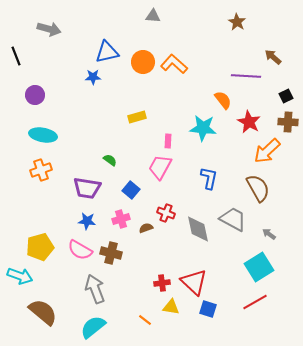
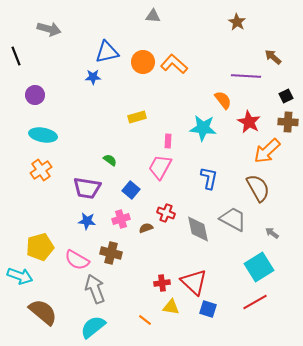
orange cross at (41, 170): rotated 15 degrees counterclockwise
gray arrow at (269, 234): moved 3 px right, 1 px up
pink semicircle at (80, 250): moved 3 px left, 10 px down
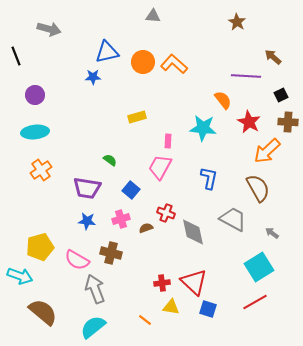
black square at (286, 96): moved 5 px left, 1 px up
cyan ellipse at (43, 135): moved 8 px left, 3 px up; rotated 16 degrees counterclockwise
gray diamond at (198, 229): moved 5 px left, 3 px down
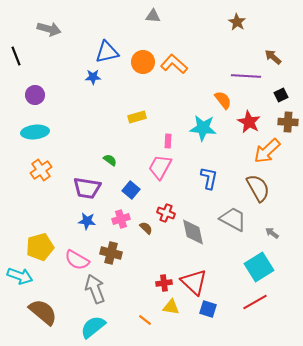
brown semicircle at (146, 228): rotated 64 degrees clockwise
red cross at (162, 283): moved 2 px right
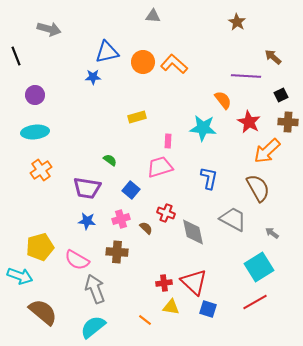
pink trapezoid at (160, 167): rotated 44 degrees clockwise
brown cross at (111, 253): moved 6 px right, 1 px up; rotated 10 degrees counterclockwise
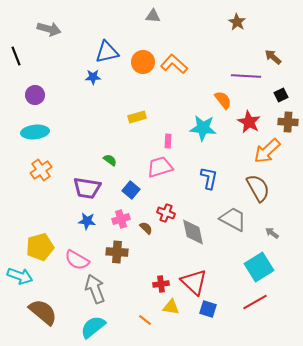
red cross at (164, 283): moved 3 px left, 1 px down
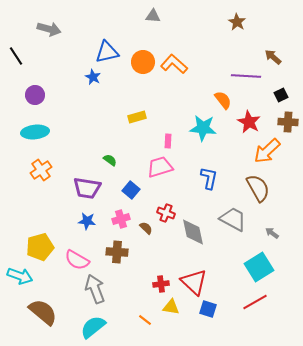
black line at (16, 56): rotated 12 degrees counterclockwise
blue star at (93, 77): rotated 28 degrees clockwise
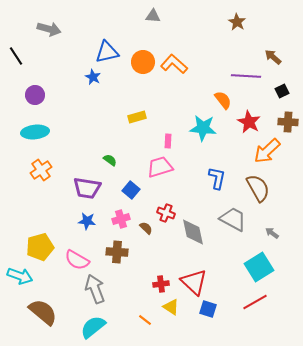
black square at (281, 95): moved 1 px right, 4 px up
blue L-shape at (209, 178): moved 8 px right
yellow triangle at (171, 307): rotated 24 degrees clockwise
